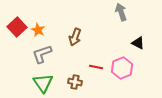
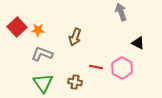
orange star: rotated 24 degrees counterclockwise
gray L-shape: rotated 40 degrees clockwise
pink hexagon: rotated 10 degrees counterclockwise
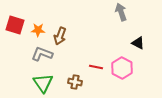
red square: moved 2 px left, 2 px up; rotated 30 degrees counterclockwise
brown arrow: moved 15 px left, 1 px up
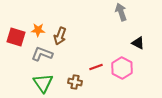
red square: moved 1 px right, 12 px down
red line: rotated 32 degrees counterclockwise
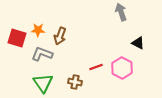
red square: moved 1 px right, 1 px down
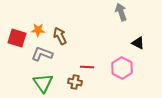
brown arrow: rotated 132 degrees clockwise
red line: moved 9 px left; rotated 24 degrees clockwise
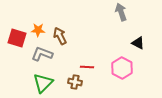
green triangle: rotated 20 degrees clockwise
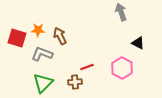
red line: rotated 24 degrees counterclockwise
brown cross: rotated 16 degrees counterclockwise
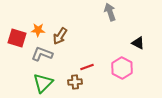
gray arrow: moved 11 px left
brown arrow: rotated 120 degrees counterclockwise
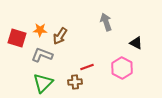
gray arrow: moved 4 px left, 10 px down
orange star: moved 2 px right
black triangle: moved 2 px left
gray L-shape: moved 1 px down
